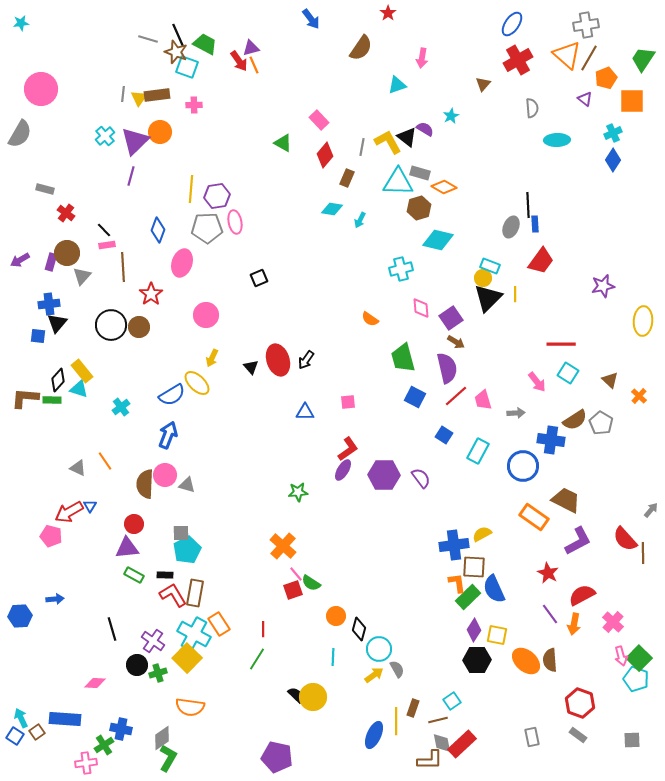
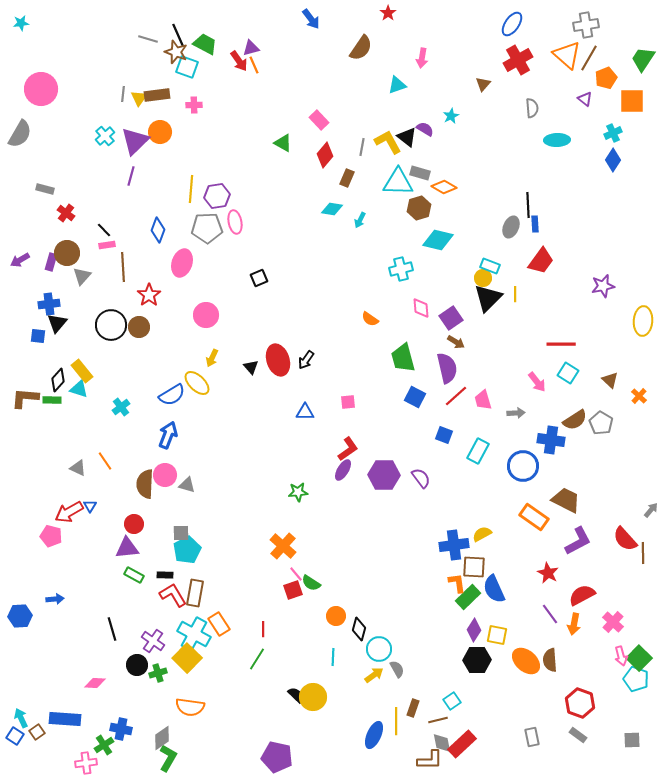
red star at (151, 294): moved 2 px left, 1 px down
blue square at (444, 435): rotated 12 degrees counterclockwise
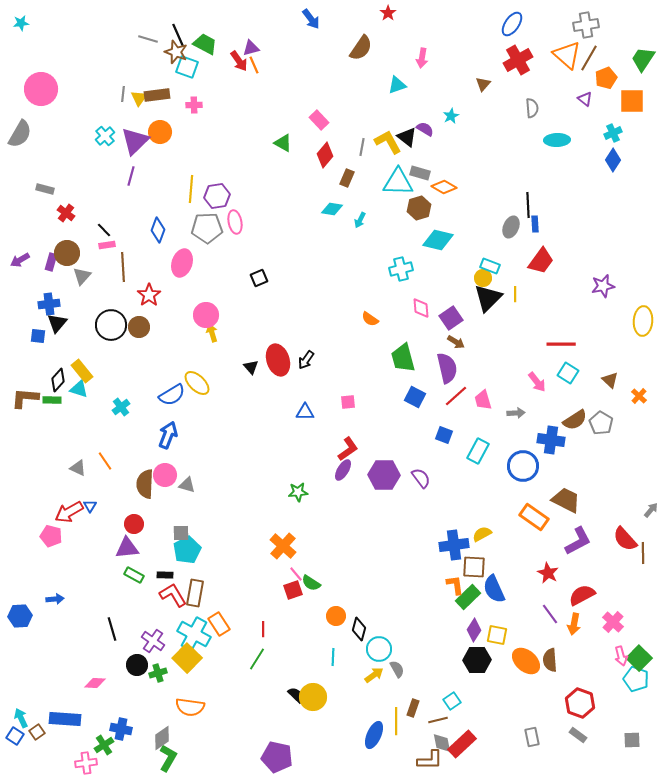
yellow arrow at (212, 358): moved 25 px up; rotated 138 degrees clockwise
orange L-shape at (457, 583): moved 2 px left, 2 px down
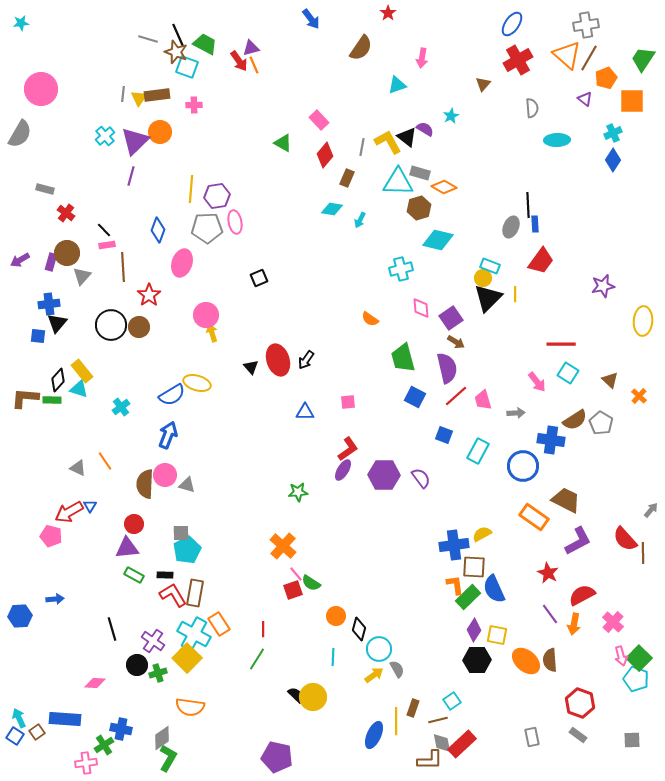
yellow ellipse at (197, 383): rotated 28 degrees counterclockwise
cyan arrow at (21, 718): moved 2 px left
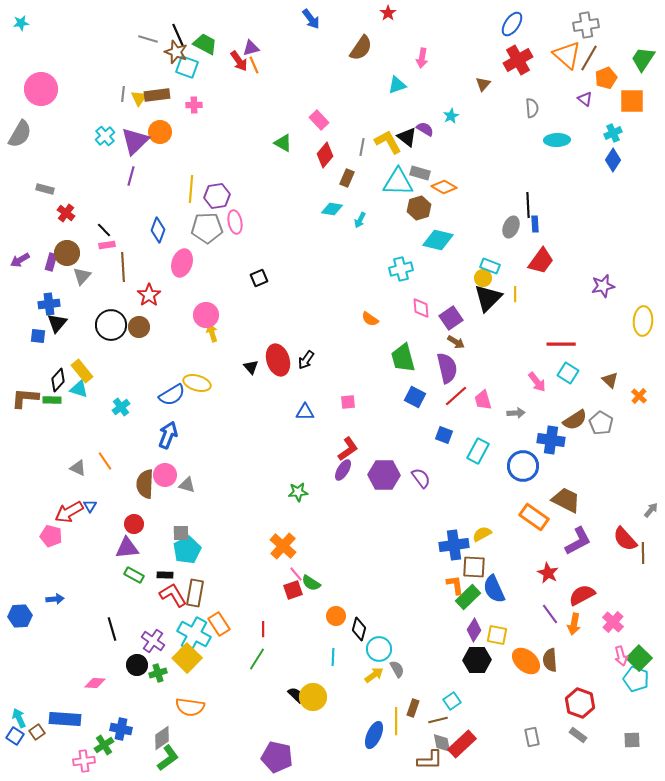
green L-shape at (168, 758): rotated 24 degrees clockwise
pink cross at (86, 763): moved 2 px left, 2 px up
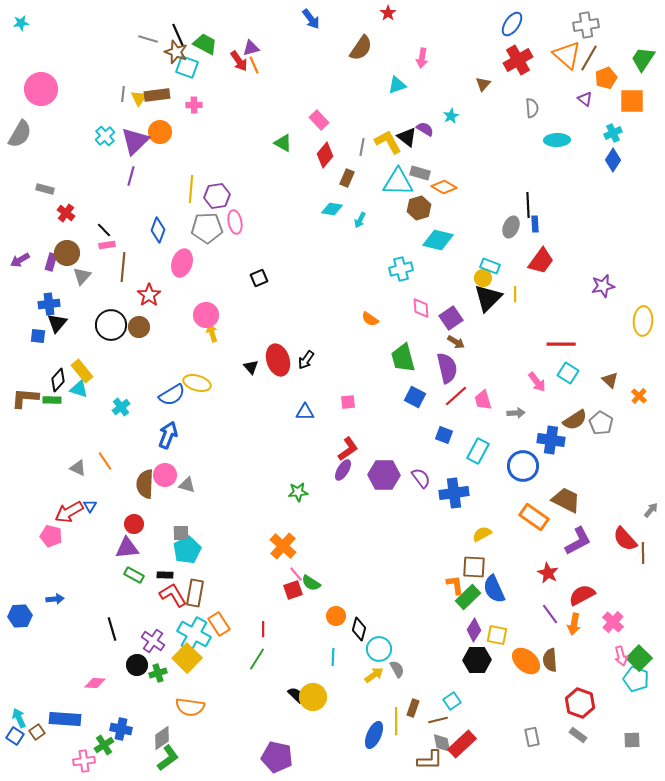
brown line at (123, 267): rotated 8 degrees clockwise
blue cross at (454, 545): moved 52 px up
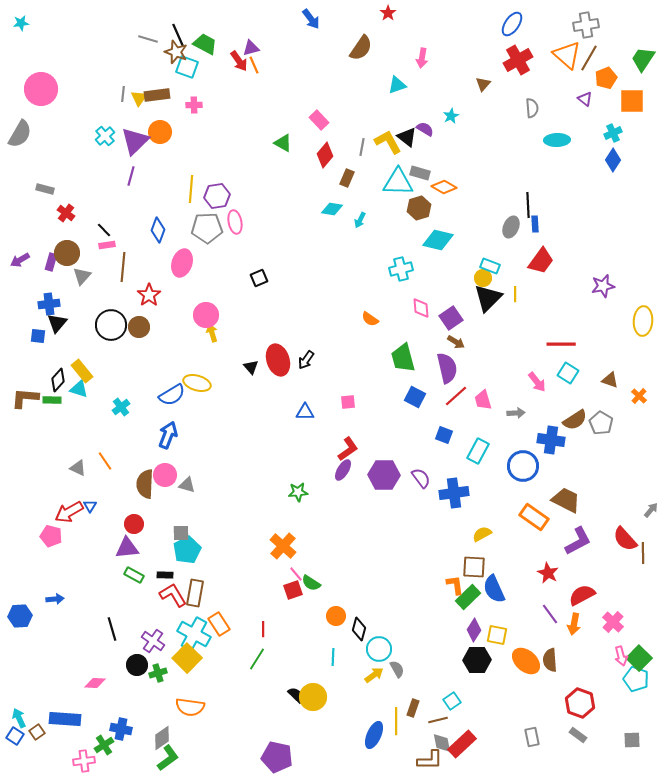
brown triangle at (610, 380): rotated 24 degrees counterclockwise
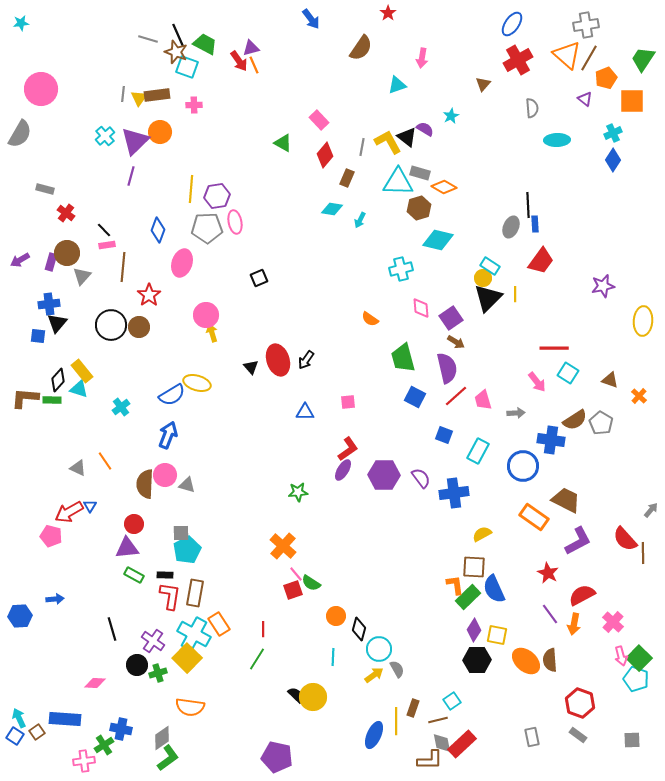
cyan rectangle at (490, 266): rotated 12 degrees clockwise
red line at (561, 344): moved 7 px left, 4 px down
red L-shape at (173, 595): moved 3 px left, 1 px down; rotated 40 degrees clockwise
